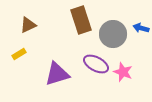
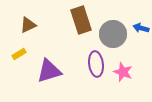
purple ellipse: rotated 55 degrees clockwise
purple triangle: moved 8 px left, 3 px up
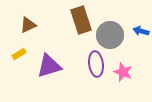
blue arrow: moved 3 px down
gray circle: moved 3 px left, 1 px down
purple triangle: moved 5 px up
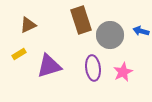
purple ellipse: moved 3 px left, 4 px down
pink star: rotated 24 degrees clockwise
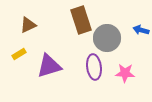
blue arrow: moved 1 px up
gray circle: moved 3 px left, 3 px down
purple ellipse: moved 1 px right, 1 px up
pink star: moved 2 px right, 1 px down; rotated 30 degrees clockwise
